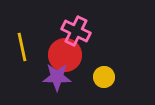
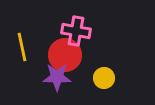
pink cross: rotated 16 degrees counterclockwise
yellow circle: moved 1 px down
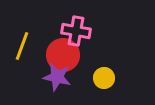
yellow line: moved 1 px up; rotated 32 degrees clockwise
red circle: moved 2 px left
purple star: rotated 12 degrees clockwise
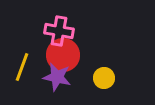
pink cross: moved 17 px left
yellow line: moved 21 px down
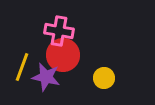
purple star: moved 11 px left
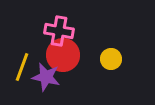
yellow circle: moved 7 px right, 19 px up
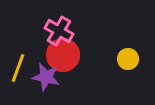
pink cross: rotated 20 degrees clockwise
yellow circle: moved 17 px right
yellow line: moved 4 px left, 1 px down
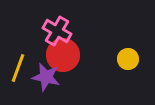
pink cross: moved 2 px left
